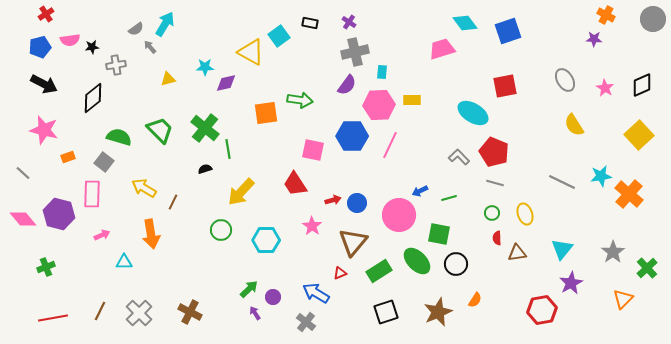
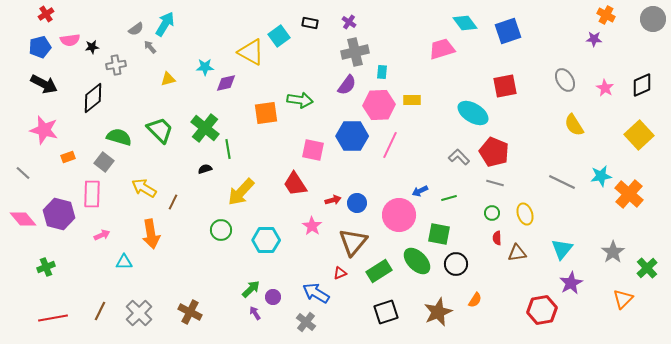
green arrow at (249, 289): moved 2 px right
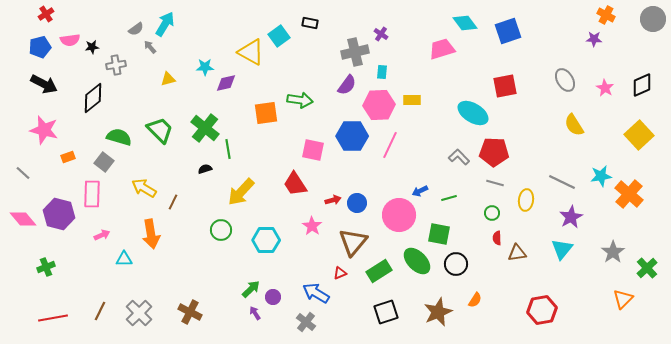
purple cross at (349, 22): moved 32 px right, 12 px down
red pentagon at (494, 152): rotated 20 degrees counterclockwise
yellow ellipse at (525, 214): moved 1 px right, 14 px up; rotated 25 degrees clockwise
cyan triangle at (124, 262): moved 3 px up
purple star at (571, 283): moved 66 px up
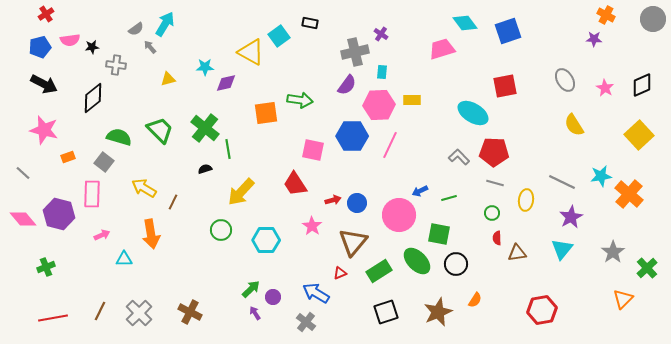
gray cross at (116, 65): rotated 18 degrees clockwise
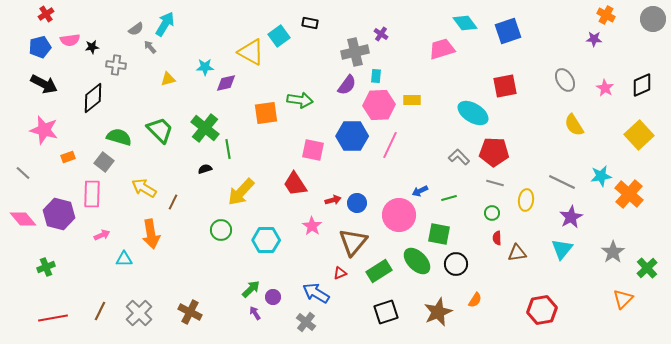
cyan rectangle at (382, 72): moved 6 px left, 4 px down
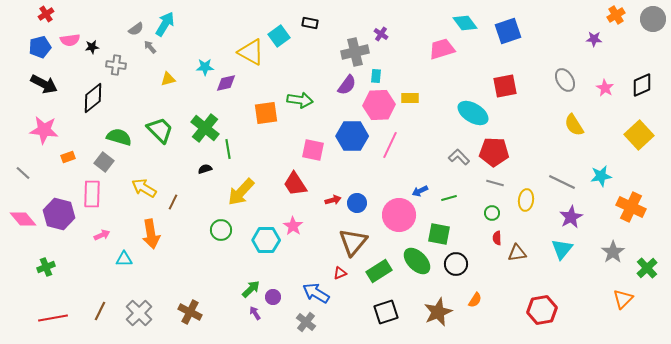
orange cross at (606, 15): moved 10 px right; rotated 30 degrees clockwise
yellow rectangle at (412, 100): moved 2 px left, 2 px up
pink star at (44, 130): rotated 8 degrees counterclockwise
orange cross at (629, 194): moved 2 px right, 13 px down; rotated 16 degrees counterclockwise
pink star at (312, 226): moved 19 px left
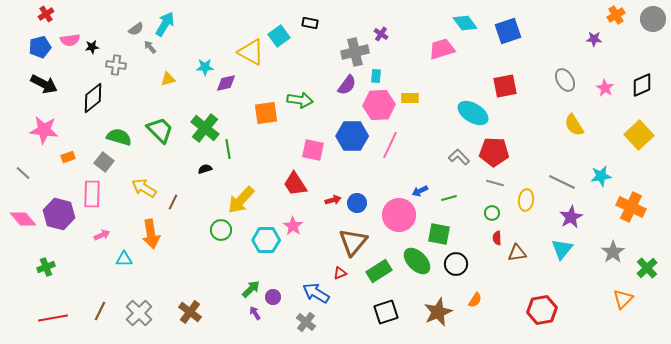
yellow arrow at (241, 192): moved 8 px down
brown cross at (190, 312): rotated 10 degrees clockwise
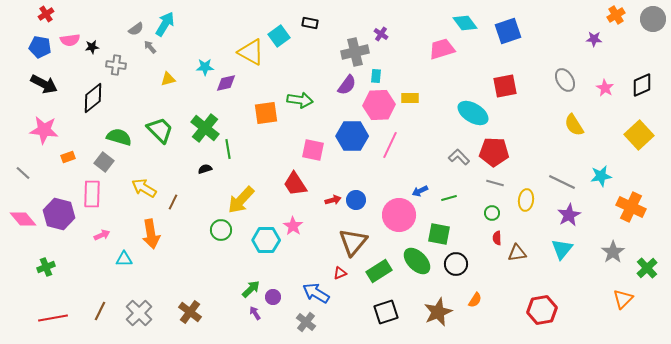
blue pentagon at (40, 47): rotated 25 degrees clockwise
blue circle at (357, 203): moved 1 px left, 3 px up
purple star at (571, 217): moved 2 px left, 2 px up
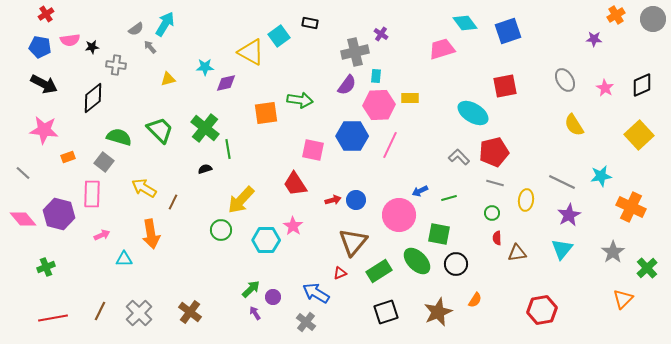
red pentagon at (494, 152): rotated 16 degrees counterclockwise
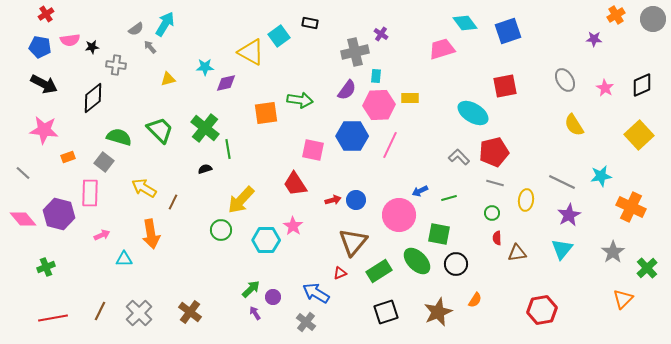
purple semicircle at (347, 85): moved 5 px down
pink rectangle at (92, 194): moved 2 px left, 1 px up
